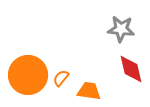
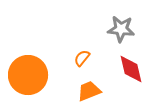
orange semicircle: moved 21 px right, 20 px up
orange trapezoid: rotated 30 degrees counterclockwise
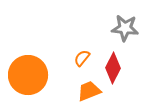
gray star: moved 4 px right, 1 px up
red diamond: moved 18 px left, 1 px up; rotated 40 degrees clockwise
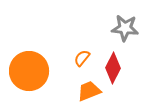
orange circle: moved 1 px right, 4 px up
